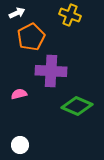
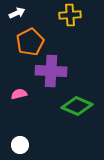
yellow cross: rotated 25 degrees counterclockwise
orange pentagon: moved 1 px left, 5 px down
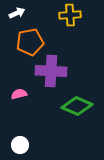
orange pentagon: rotated 16 degrees clockwise
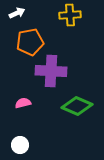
pink semicircle: moved 4 px right, 9 px down
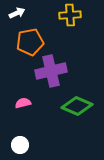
purple cross: rotated 16 degrees counterclockwise
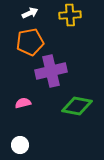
white arrow: moved 13 px right
green diamond: rotated 12 degrees counterclockwise
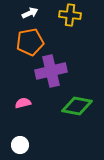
yellow cross: rotated 10 degrees clockwise
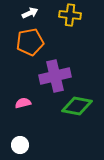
purple cross: moved 4 px right, 5 px down
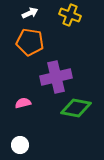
yellow cross: rotated 15 degrees clockwise
orange pentagon: rotated 20 degrees clockwise
purple cross: moved 1 px right, 1 px down
green diamond: moved 1 px left, 2 px down
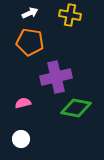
yellow cross: rotated 10 degrees counterclockwise
white circle: moved 1 px right, 6 px up
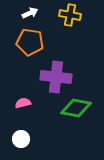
purple cross: rotated 20 degrees clockwise
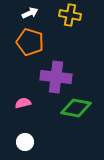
orange pentagon: rotated 8 degrees clockwise
white circle: moved 4 px right, 3 px down
